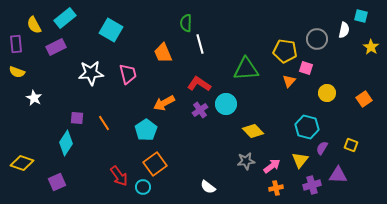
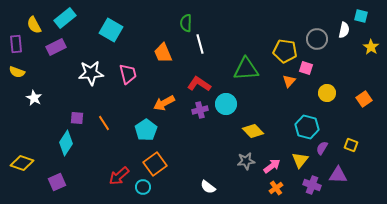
purple cross at (200, 110): rotated 21 degrees clockwise
red arrow at (119, 176): rotated 85 degrees clockwise
purple cross at (312, 185): rotated 36 degrees clockwise
orange cross at (276, 188): rotated 24 degrees counterclockwise
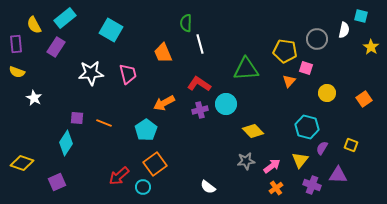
purple rectangle at (56, 47): rotated 30 degrees counterclockwise
orange line at (104, 123): rotated 35 degrees counterclockwise
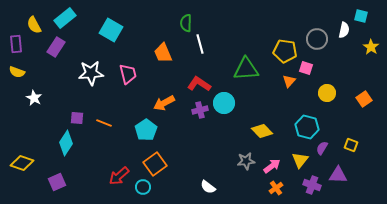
cyan circle at (226, 104): moved 2 px left, 1 px up
yellow diamond at (253, 131): moved 9 px right
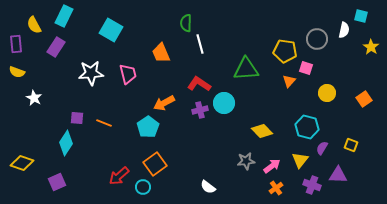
cyan rectangle at (65, 18): moved 1 px left, 2 px up; rotated 25 degrees counterclockwise
orange trapezoid at (163, 53): moved 2 px left
cyan pentagon at (146, 130): moved 2 px right, 3 px up
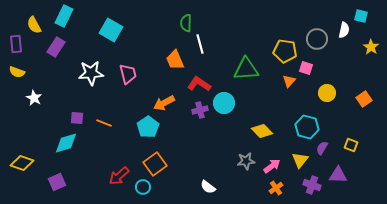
orange trapezoid at (161, 53): moved 14 px right, 7 px down
cyan diamond at (66, 143): rotated 40 degrees clockwise
